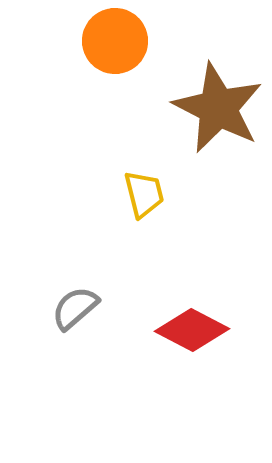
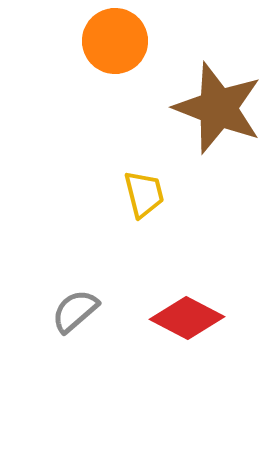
brown star: rotated 6 degrees counterclockwise
gray semicircle: moved 3 px down
red diamond: moved 5 px left, 12 px up
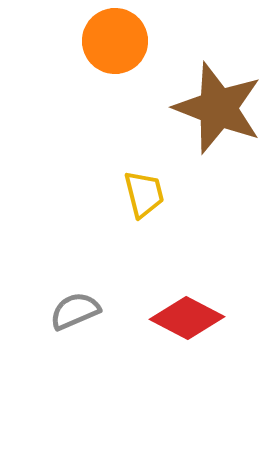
gray semicircle: rotated 18 degrees clockwise
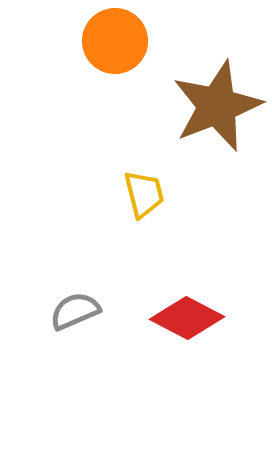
brown star: moved 1 px left, 2 px up; rotated 30 degrees clockwise
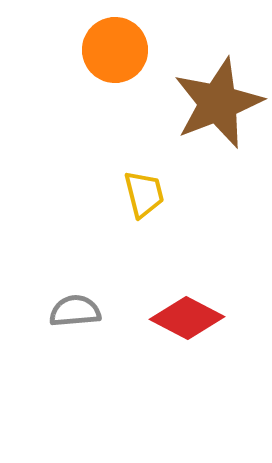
orange circle: moved 9 px down
brown star: moved 1 px right, 3 px up
gray semicircle: rotated 18 degrees clockwise
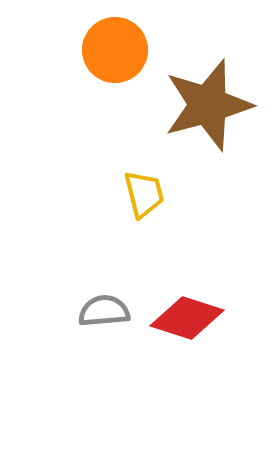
brown star: moved 10 px left, 2 px down; rotated 6 degrees clockwise
gray semicircle: moved 29 px right
red diamond: rotated 10 degrees counterclockwise
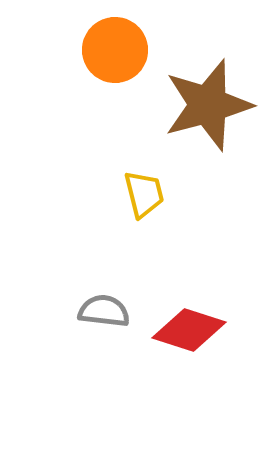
gray semicircle: rotated 12 degrees clockwise
red diamond: moved 2 px right, 12 px down
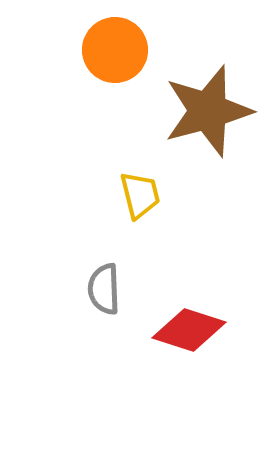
brown star: moved 6 px down
yellow trapezoid: moved 4 px left, 1 px down
gray semicircle: moved 22 px up; rotated 99 degrees counterclockwise
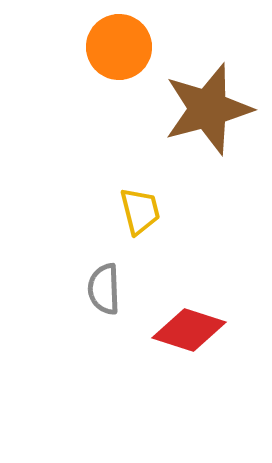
orange circle: moved 4 px right, 3 px up
brown star: moved 2 px up
yellow trapezoid: moved 16 px down
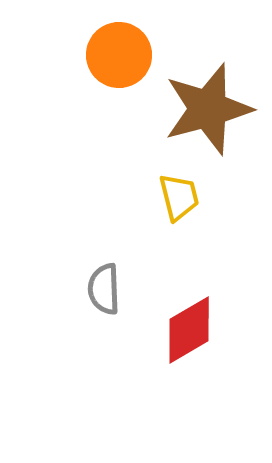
orange circle: moved 8 px down
yellow trapezoid: moved 39 px right, 14 px up
red diamond: rotated 48 degrees counterclockwise
